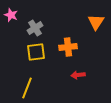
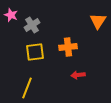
orange triangle: moved 2 px right, 1 px up
gray cross: moved 3 px left, 3 px up
yellow square: moved 1 px left
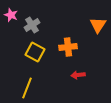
orange triangle: moved 4 px down
yellow square: rotated 36 degrees clockwise
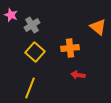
orange triangle: moved 2 px down; rotated 24 degrees counterclockwise
orange cross: moved 2 px right, 1 px down
yellow square: rotated 12 degrees clockwise
red arrow: rotated 16 degrees clockwise
yellow line: moved 3 px right
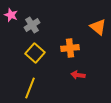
yellow square: moved 1 px down
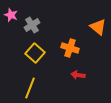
orange cross: rotated 24 degrees clockwise
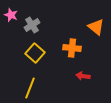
orange triangle: moved 2 px left
orange cross: moved 2 px right; rotated 12 degrees counterclockwise
red arrow: moved 5 px right, 1 px down
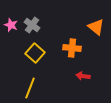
pink star: moved 10 px down
gray cross: rotated 21 degrees counterclockwise
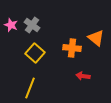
orange triangle: moved 11 px down
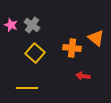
yellow line: moved 3 px left; rotated 70 degrees clockwise
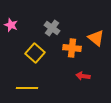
gray cross: moved 20 px right, 3 px down
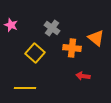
yellow line: moved 2 px left
